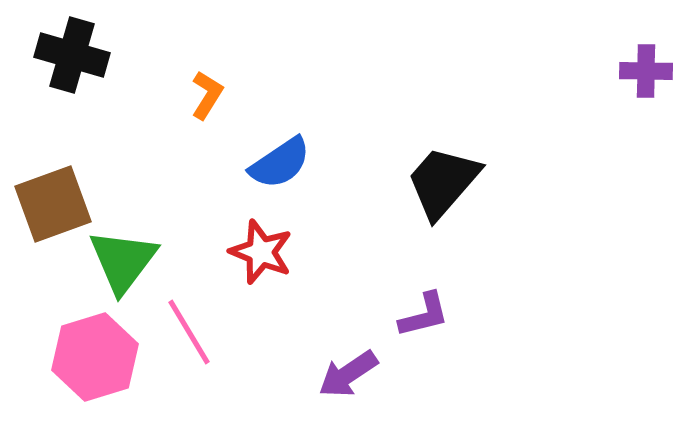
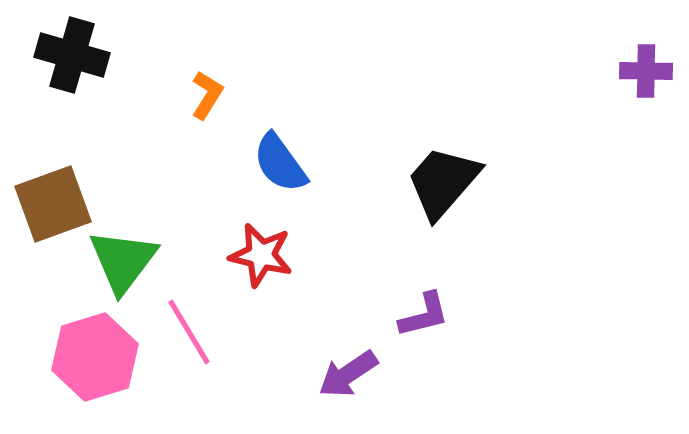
blue semicircle: rotated 88 degrees clockwise
red star: moved 3 px down; rotated 8 degrees counterclockwise
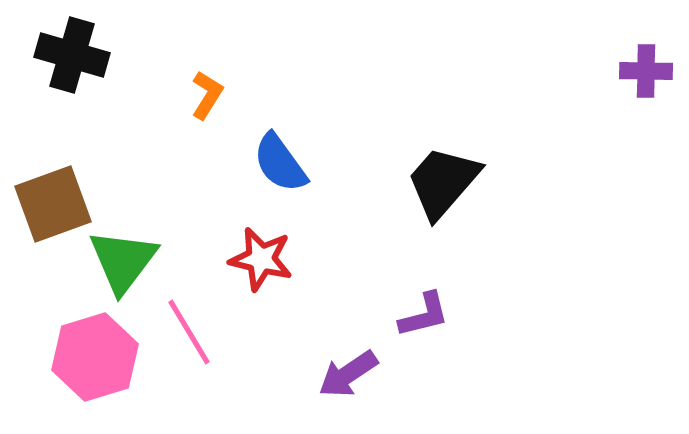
red star: moved 4 px down
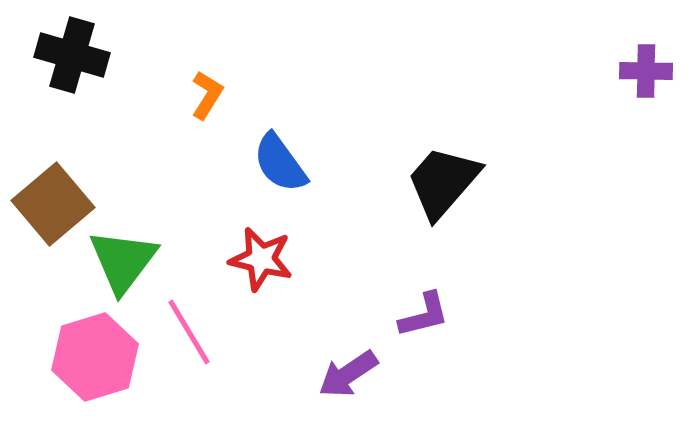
brown square: rotated 20 degrees counterclockwise
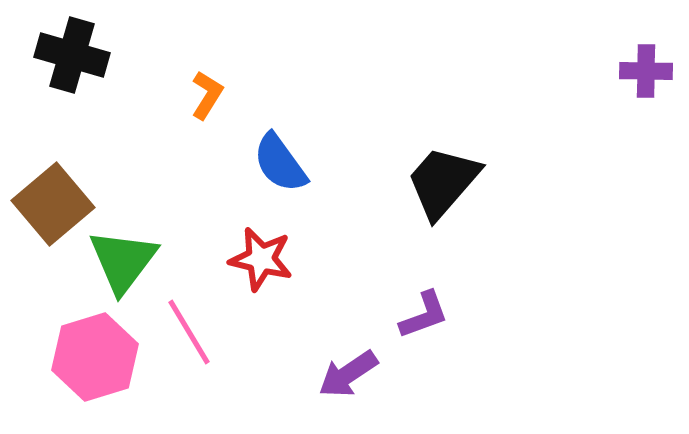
purple L-shape: rotated 6 degrees counterclockwise
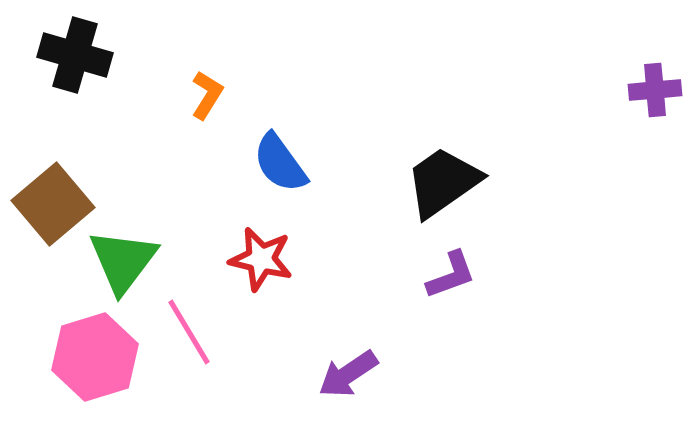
black cross: moved 3 px right
purple cross: moved 9 px right, 19 px down; rotated 6 degrees counterclockwise
black trapezoid: rotated 14 degrees clockwise
purple L-shape: moved 27 px right, 40 px up
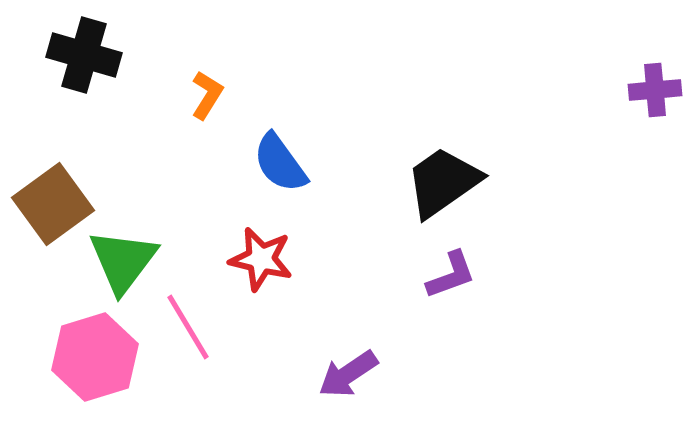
black cross: moved 9 px right
brown square: rotated 4 degrees clockwise
pink line: moved 1 px left, 5 px up
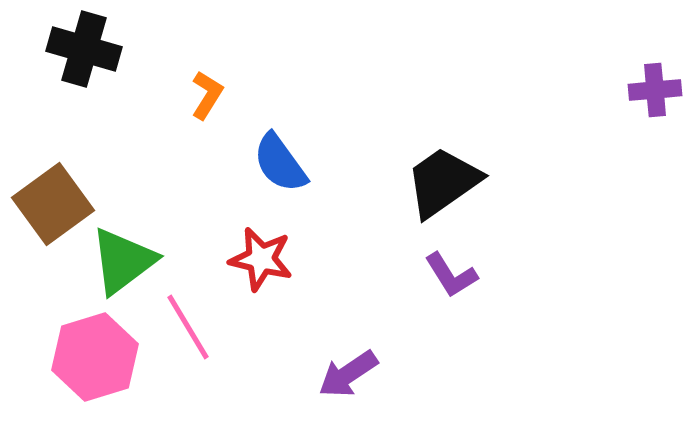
black cross: moved 6 px up
green triangle: rotated 16 degrees clockwise
purple L-shape: rotated 78 degrees clockwise
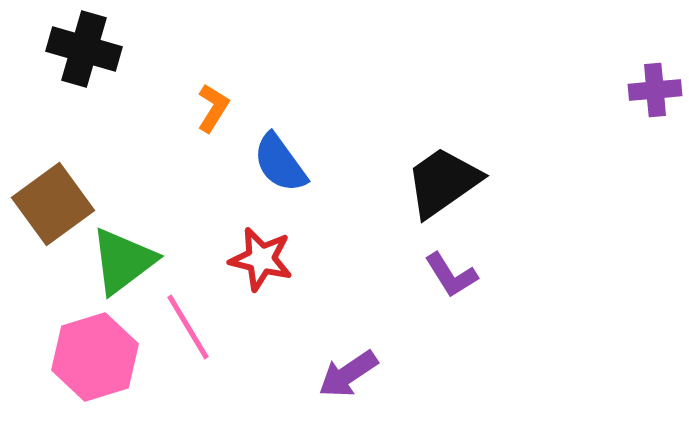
orange L-shape: moved 6 px right, 13 px down
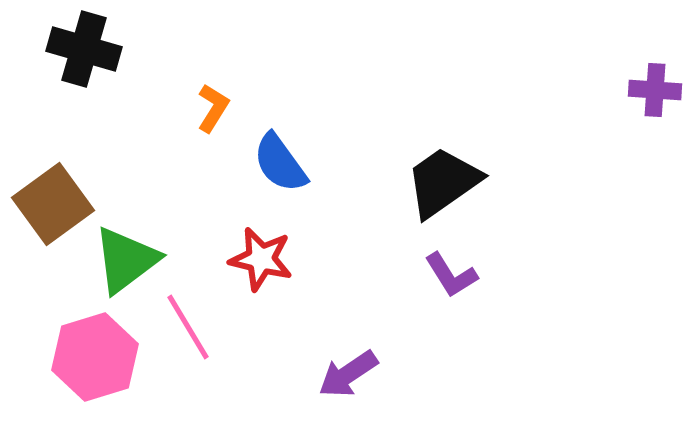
purple cross: rotated 9 degrees clockwise
green triangle: moved 3 px right, 1 px up
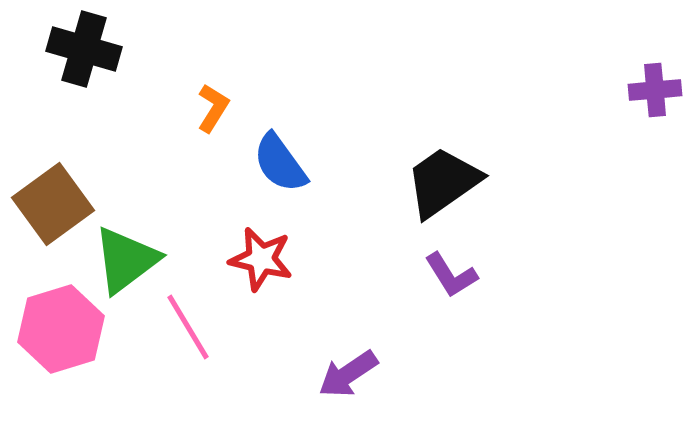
purple cross: rotated 9 degrees counterclockwise
pink hexagon: moved 34 px left, 28 px up
